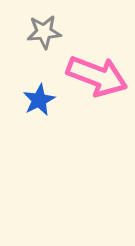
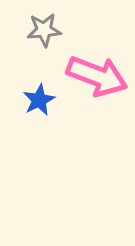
gray star: moved 2 px up
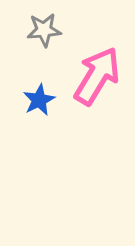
pink arrow: rotated 80 degrees counterclockwise
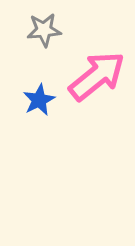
pink arrow: rotated 20 degrees clockwise
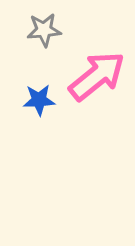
blue star: rotated 24 degrees clockwise
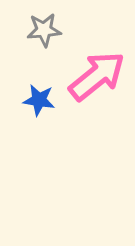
blue star: rotated 12 degrees clockwise
